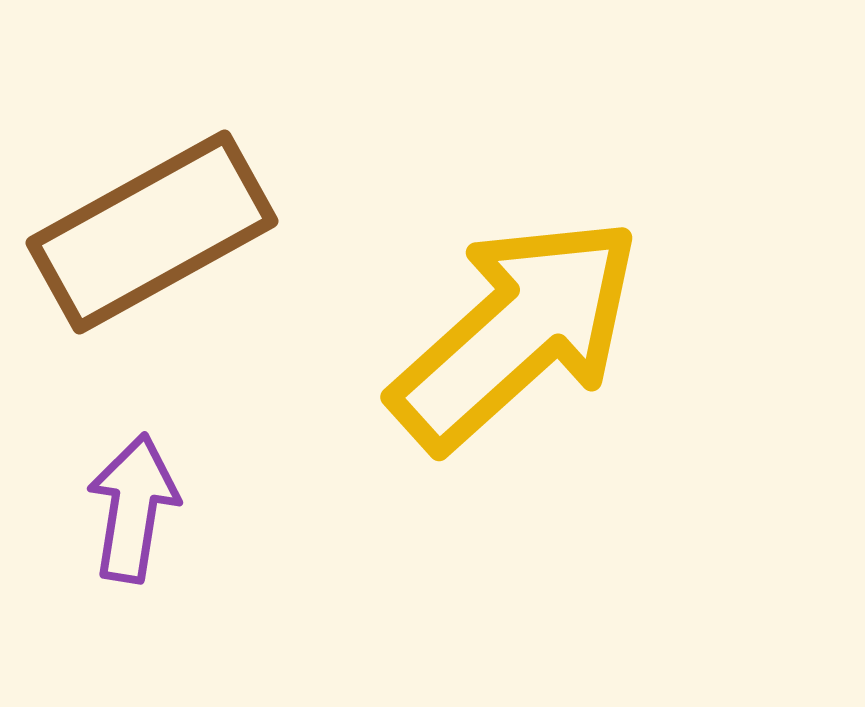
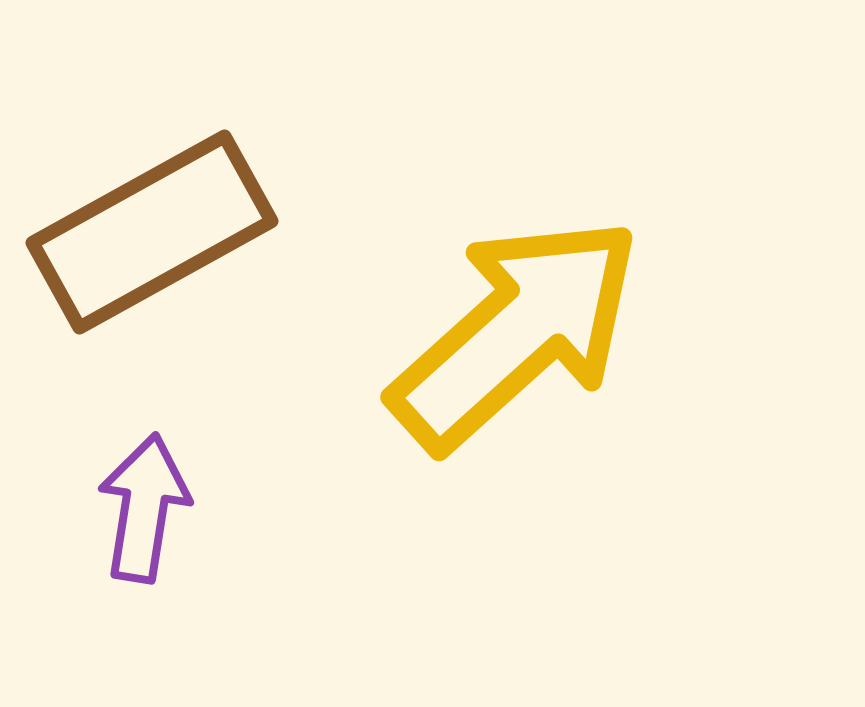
purple arrow: moved 11 px right
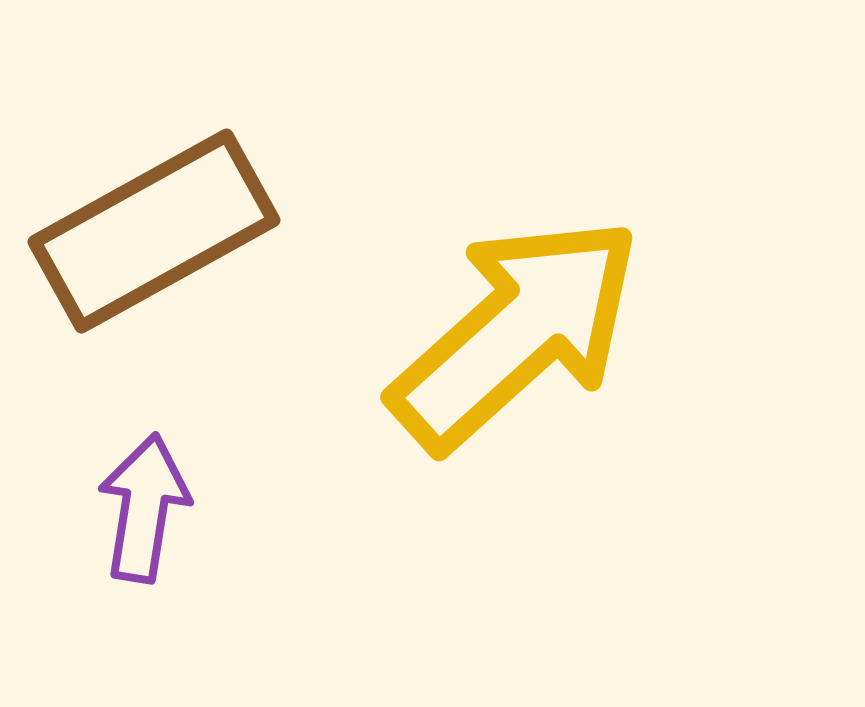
brown rectangle: moved 2 px right, 1 px up
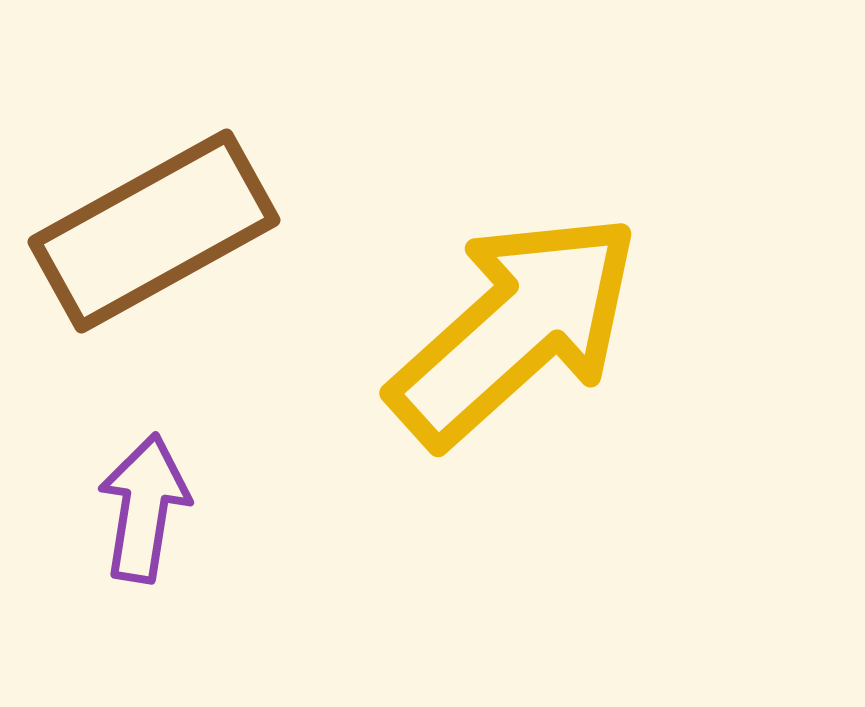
yellow arrow: moved 1 px left, 4 px up
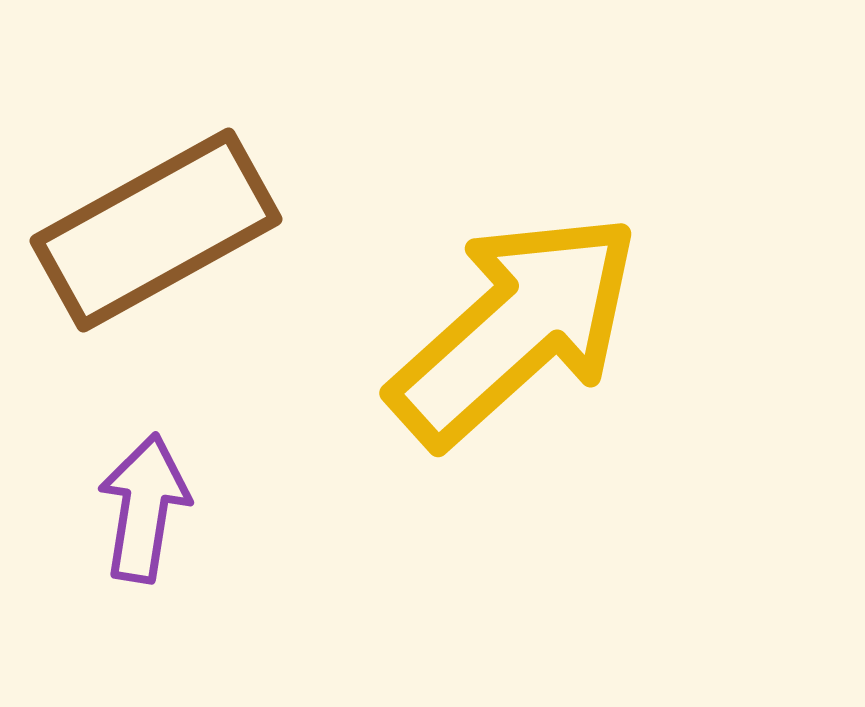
brown rectangle: moved 2 px right, 1 px up
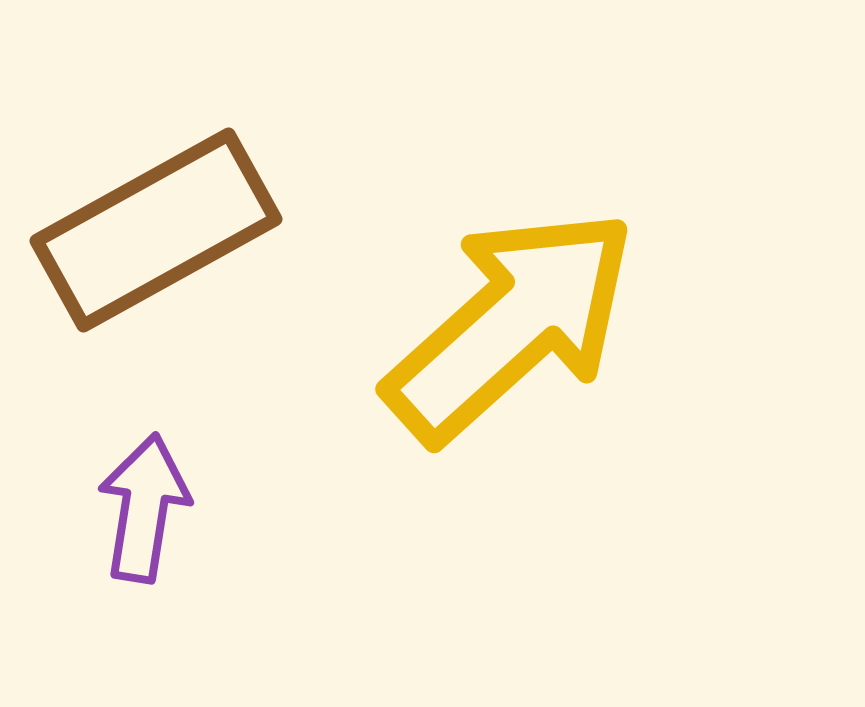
yellow arrow: moved 4 px left, 4 px up
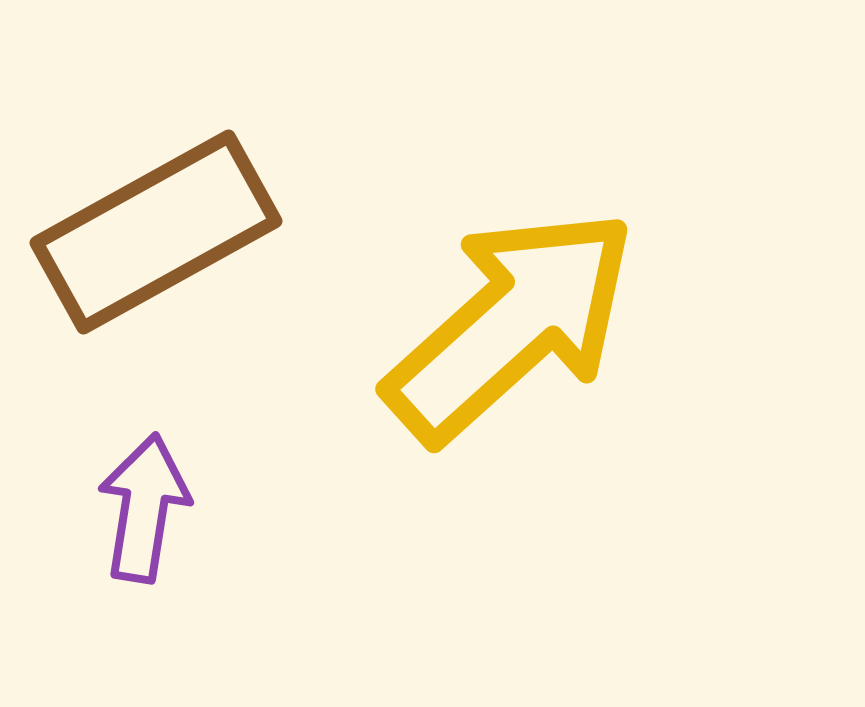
brown rectangle: moved 2 px down
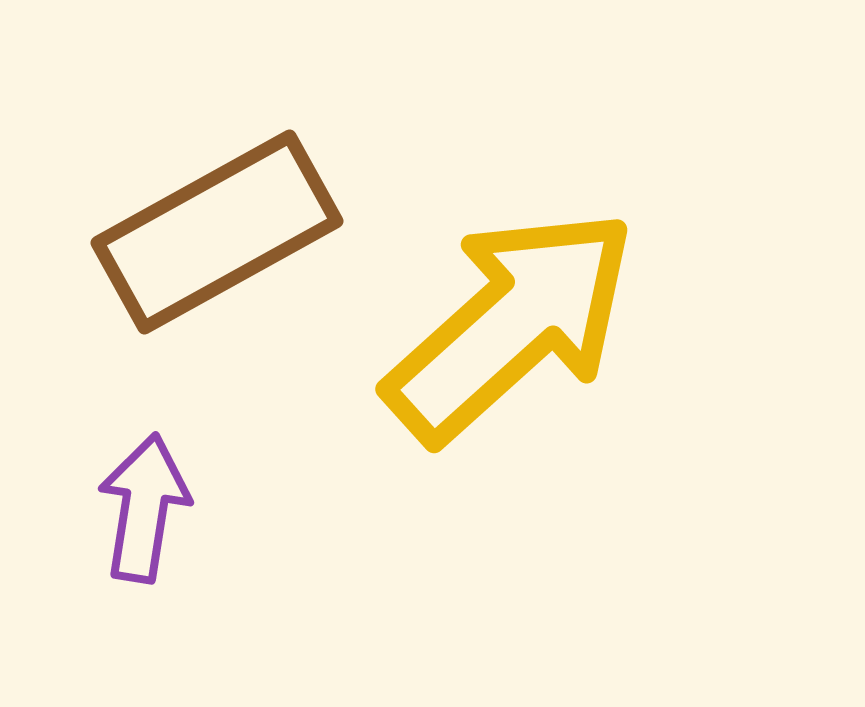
brown rectangle: moved 61 px right
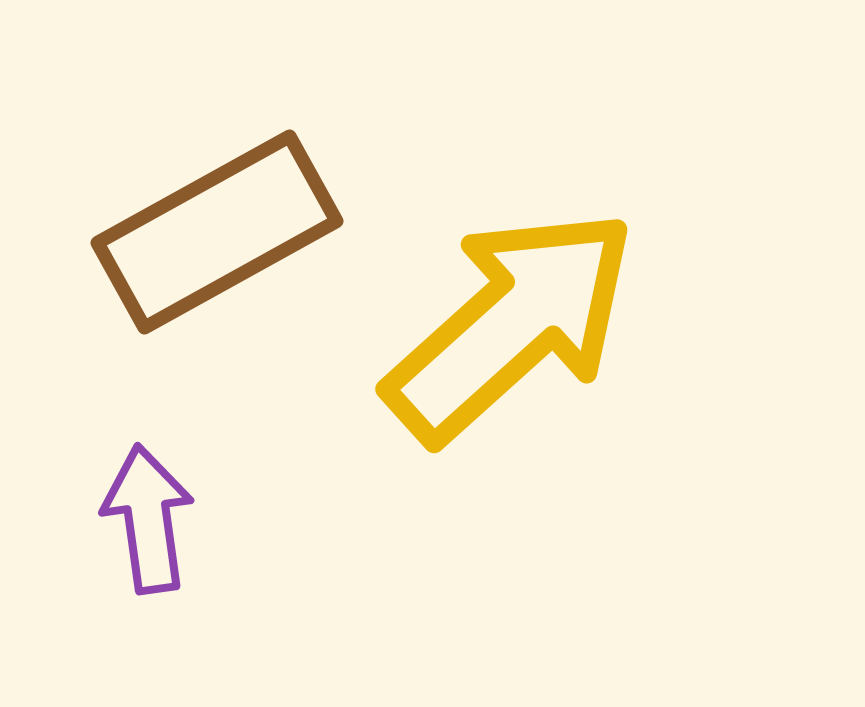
purple arrow: moved 4 px right, 11 px down; rotated 17 degrees counterclockwise
